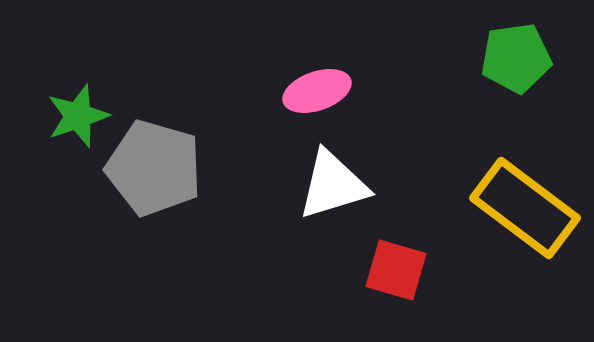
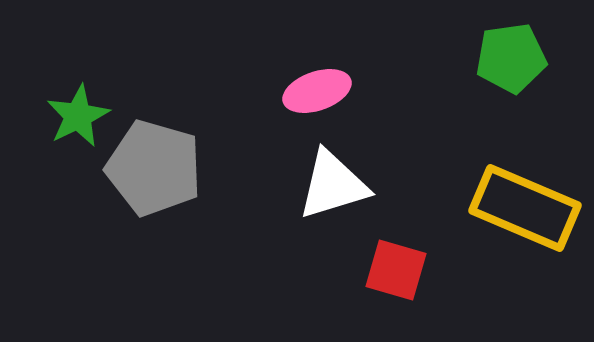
green pentagon: moved 5 px left
green star: rotated 8 degrees counterclockwise
yellow rectangle: rotated 14 degrees counterclockwise
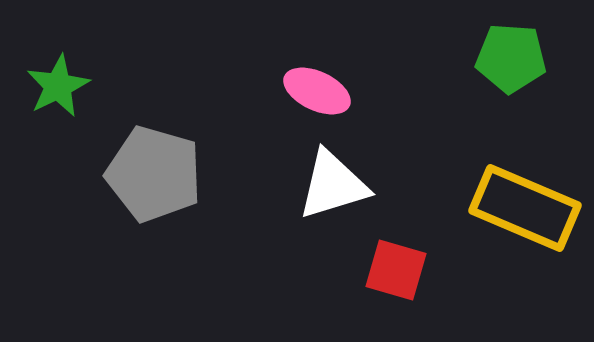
green pentagon: rotated 12 degrees clockwise
pink ellipse: rotated 44 degrees clockwise
green star: moved 20 px left, 30 px up
gray pentagon: moved 6 px down
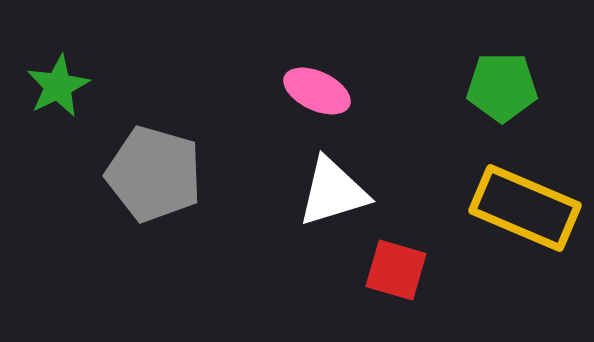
green pentagon: moved 9 px left, 29 px down; rotated 4 degrees counterclockwise
white triangle: moved 7 px down
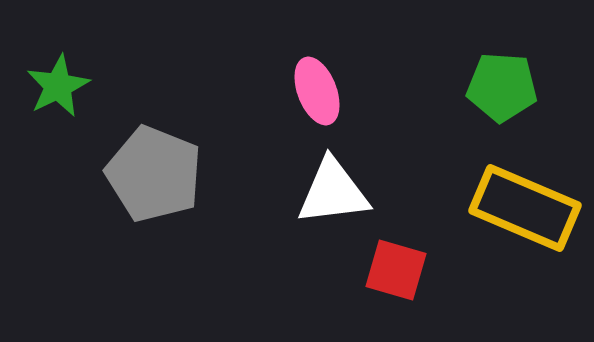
green pentagon: rotated 4 degrees clockwise
pink ellipse: rotated 44 degrees clockwise
gray pentagon: rotated 6 degrees clockwise
white triangle: rotated 10 degrees clockwise
